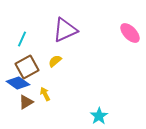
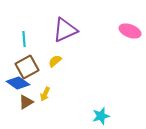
pink ellipse: moved 2 px up; rotated 25 degrees counterclockwise
cyan line: moved 2 px right; rotated 28 degrees counterclockwise
yellow arrow: rotated 128 degrees counterclockwise
cyan star: moved 2 px right; rotated 18 degrees clockwise
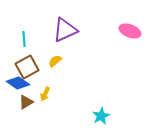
cyan star: rotated 12 degrees counterclockwise
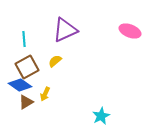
blue diamond: moved 2 px right, 2 px down
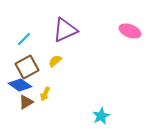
cyan line: rotated 49 degrees clockwise
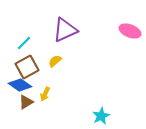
cyan line: moved 4 px down
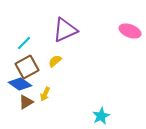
blue diamond: moved 1 px up
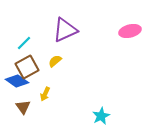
pink ellipse: rotated 35 degrees counterclockwise
blue diamond: moved 3 px left, 3 px up
brown triangle: moved 3 px left, 5 px down; rotated 35 degrees counterclockwise
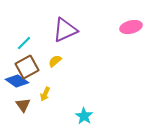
pink ellipse: moved 1 px right, 4 px up
brown triangle: moved 2 px up
cyan star: moved 17 px left; rotated 12 degrees counterclockwise
